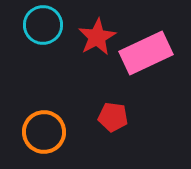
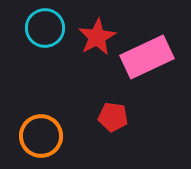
cyan circle: moved 2 px right, 3 px down
pink rectangle: moved 1 px right, 4 px down
orange circle: moved 3 px left, 4 px down
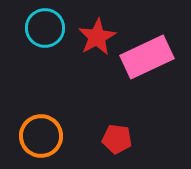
red pentagon: moved 4 px right, 22 px down
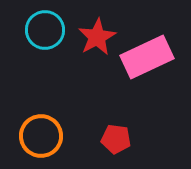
cyan circle: moved 2 px down
red pentagon: moved 1 px left
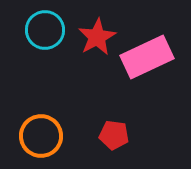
red pentagon: moved 2 px left, 4 px up
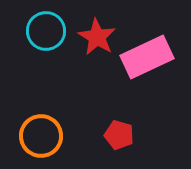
cyan circle: moved 1 px right, 1 px down
red star: rotated 12 degrees counterclockwise
red pentagon: moved 5 px right; rotated 8 degrees clockwise
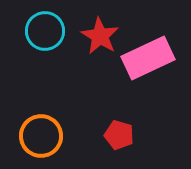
cyan circle: moved 1 px left
red star: moved 3 px right, 1 px up
pink rectangle: moved 1 px right, 1 px down
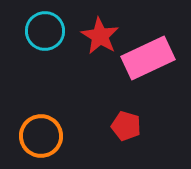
red pentagon: moved 7 px right, 9 px up
